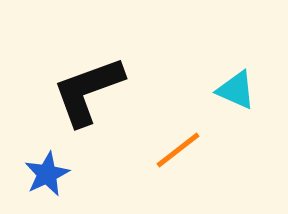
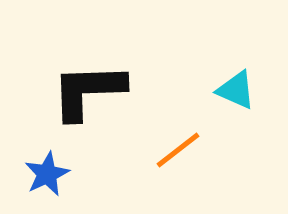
black L-shape: rotated 18 degrees clockwise
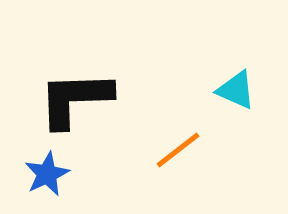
black L-shape: moved 13 px left, 8 px down
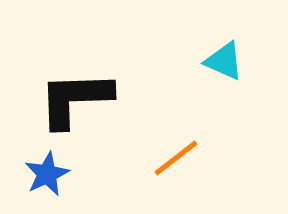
cyan triangle: moved 12 px left, 29 px up
orange line: moved 2 px left, 8 px down
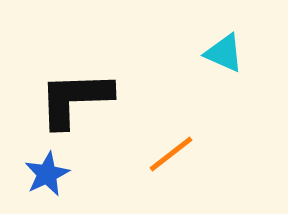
cyan triangle: moved 8 px up
orange line: moved 5 px left, 4 px up
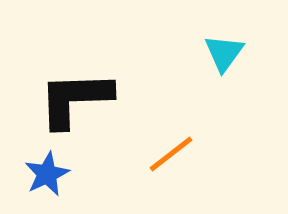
cyan triangle: rotated 42 degrees clockwise
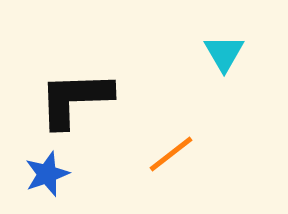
cyan triangle: rotated 6 degrees counterclockwise
blue star: rotated 6 degrees clockwise
